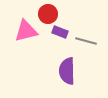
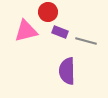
red circle: moved 2 px up
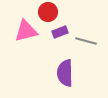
purple rectangle: rotated 42 degrees counterclockwise
purple semicircle: moved 2 px left, 2 px down
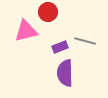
purple rectangle: moved 15 px down
gray line: moved 1 px left
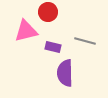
purple rectangle: moved 7 px left; rotated 35 degrees clockwise
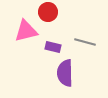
gray line: moved 1 px down
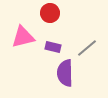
red circle: moved 2 px right, 1 px down
pink triangle: moved 3 px left, 6 px down
gray line: moved 2 px right, 6 px down; rotated 55 degrees counterclockwise
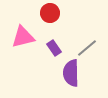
purple rectangle: moved 1 px right, 1 px down; rotated 42 degrees clockwise
purple semicircle: moved 6 px right
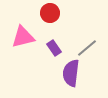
purple semicircle: rotated 8 degrees clockwise
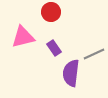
red circle: moved 1 px right, 1 px up
gray line: moved 7 px right, 6 px down; rotated 15 degrees clockwise
